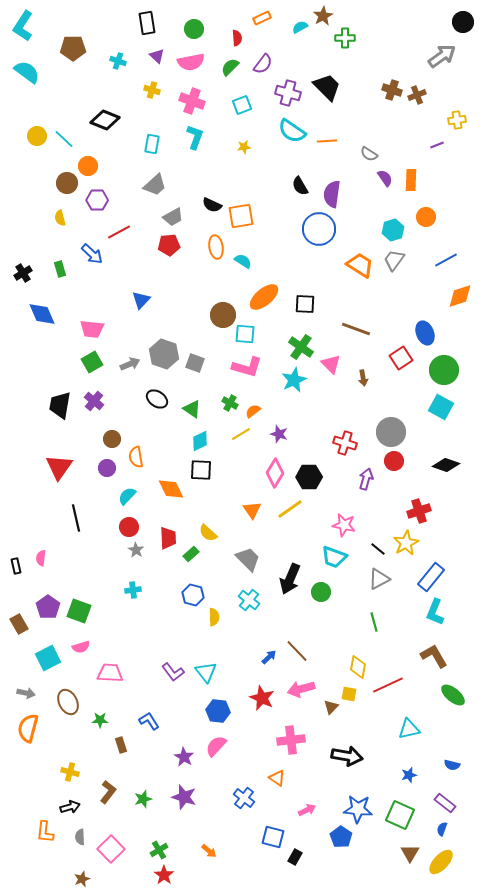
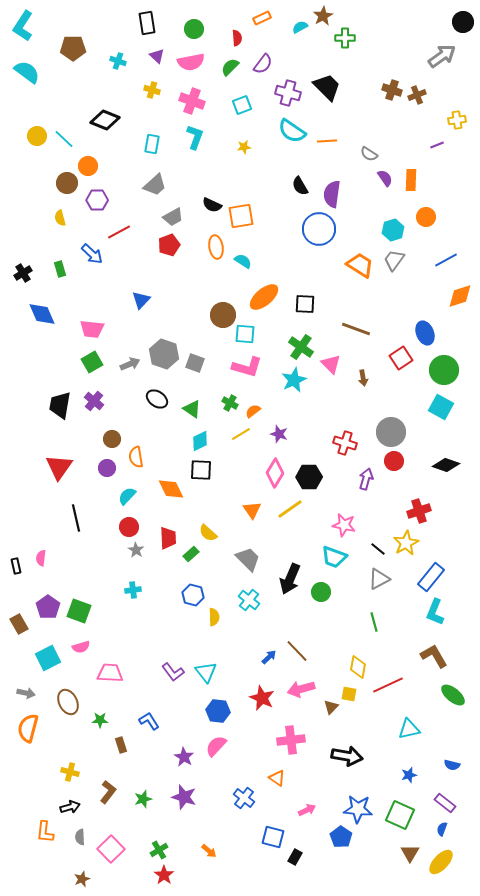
red pentagon at (169, 245): rotated 15 degrees counterclockwise
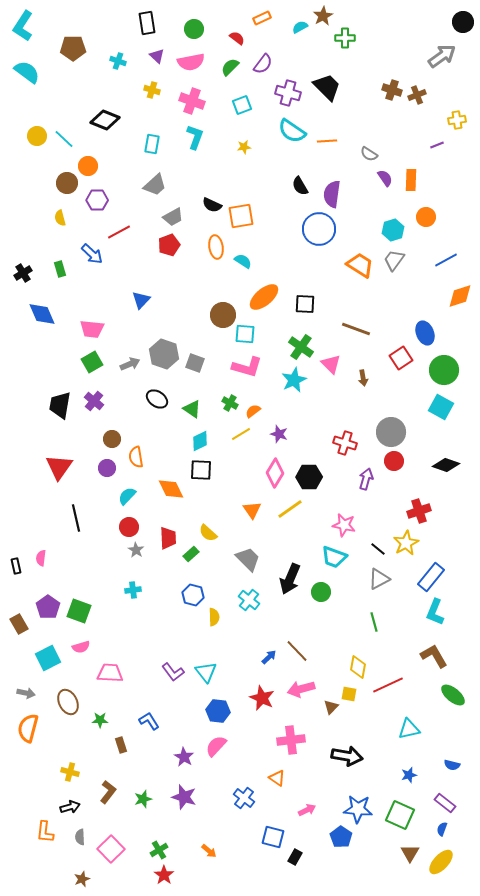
red semicircle at (237, 38): rotated 49 degrees counterclockwise
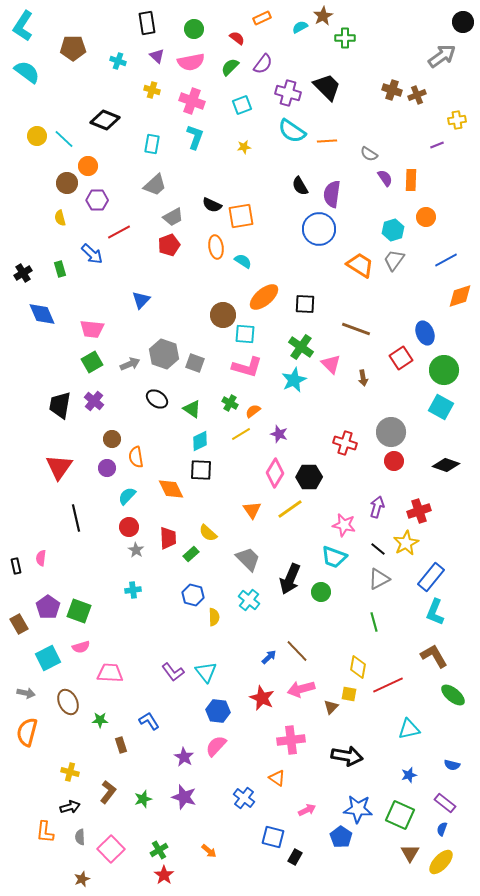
purple arrow at (366, 479): moved 11 px right, 28 px down
orange semicircle at (28, 728): moved 1 px left, 4 px down
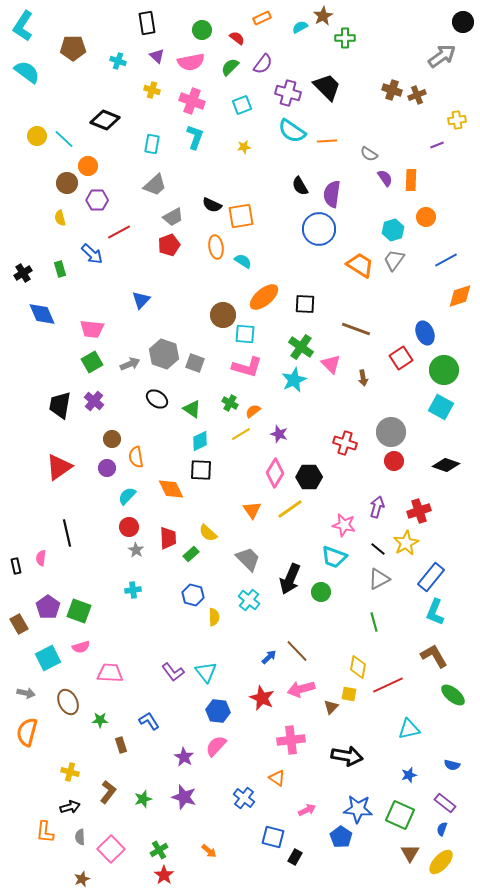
green circle at (194, 29): moved 8 px right, 1 px down
red triangle at (59, 467): rotated 20 degrees clockwise
black line at (76, 518): moved 9 px left, 15 px down
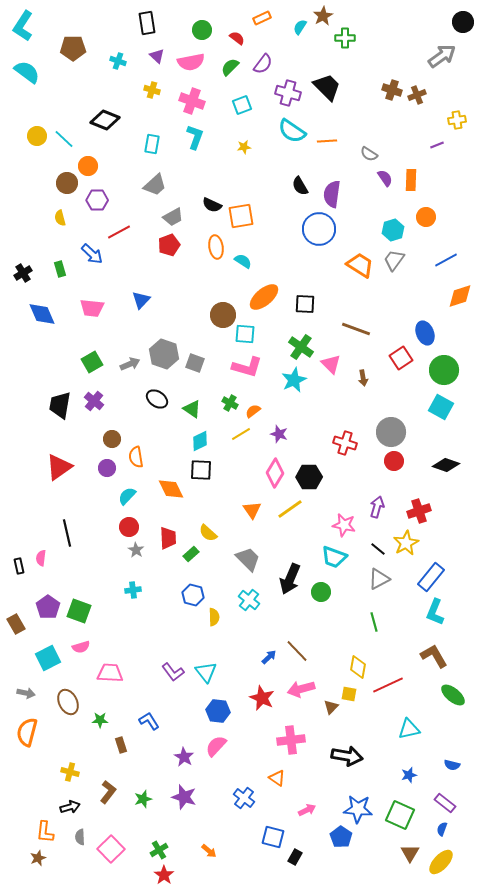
cyan semicircle at (300, 27): rotated 28 degrees counterclockwise
pink trapezoid at (92, 329): moved 21 px up
black rectangle at (16, 566): moved 3 px right
brown rectangle at (19, 624): moved 3 px left
brown star at (82, 879): moved 44 px left, 21 px up
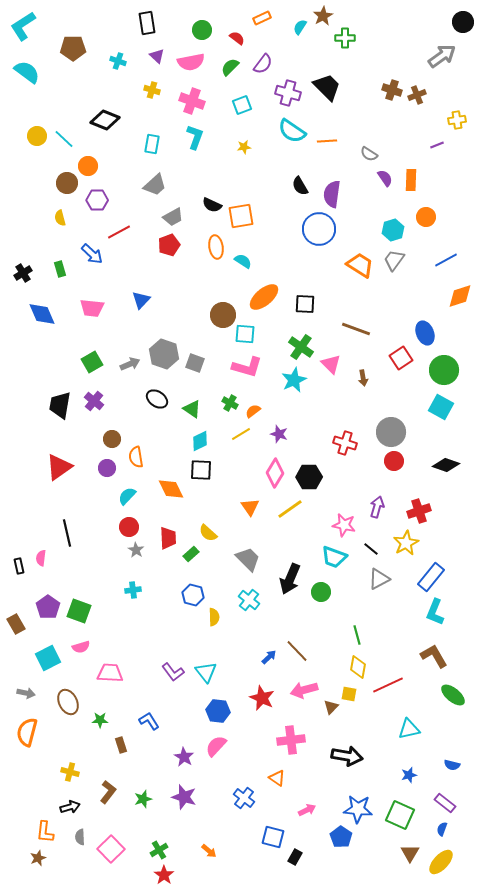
cyan L-shape at (23, 26): rotated 24 degrees clockwise
orange triangle at (252, 510): moved 2 px left, 3 px up
black line at (378, 549): moved 7 px left
green line at (374, 622): moved 17 px left, 13 px down
pink arrow at (301, 689): moved 3 px right, 1 px down
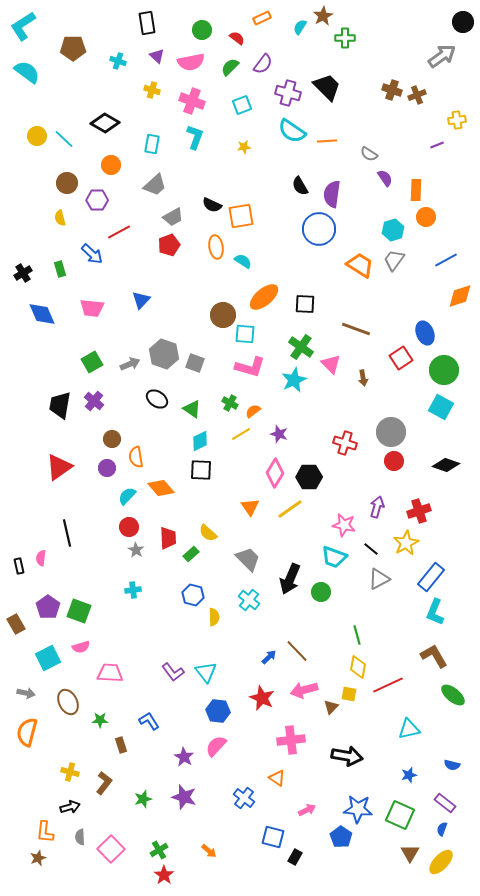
black diamond at (105, 120): moved 3 px down; rotated 8 degrees clockwise
orange circle at (88, 166): moved 23 px right, 1 px up
orange rectangle at (411, 180): moved 5 px right, 10 px down
pink L-shape at (247, 367): moved 3 px right
orange diamond at (171, 489): moved 10 px left, 1 px up; rotated 16 degrees counterclockwise
brown L-shape at (108, 792): moved 4 px left, 9 px up
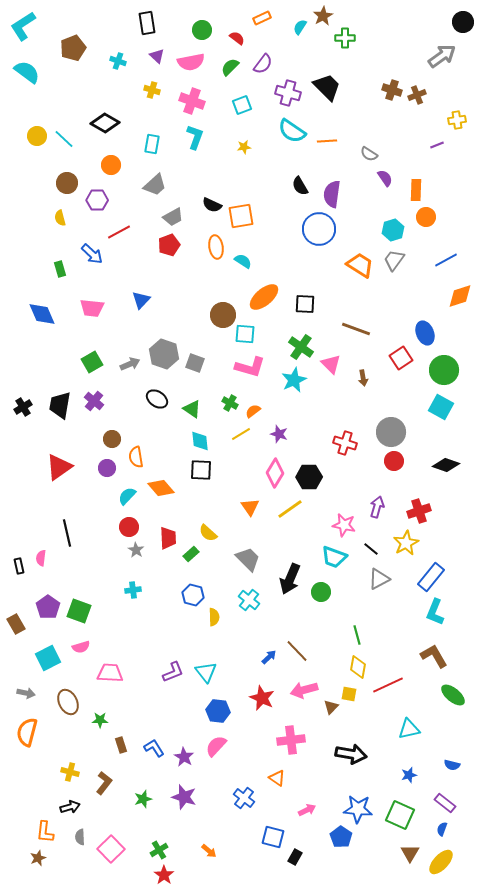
brown pentagon at (73, 48): rotated 20 degrees counterclockwise
black cross at (23, 273): moved 134 px down
cyan diamond at (200, 441): rotated 70 degrees counterclockwise
purple L-shape at (173, 672): rotated 75 degrees counterclockwise
blue L-shape at (149, 721): moved 5 px right, 27 px down
black arrow at (347, 756): moved 4 px right, 2 px up
